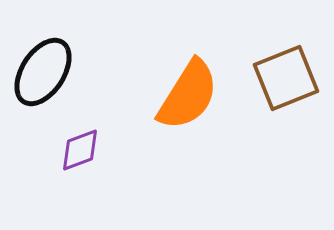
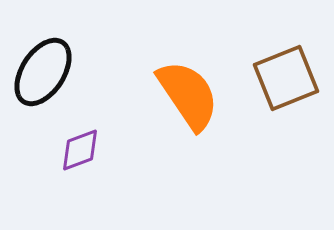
orange semicircle: rotated 66 degrees counterclockwise
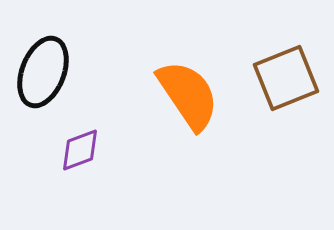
black ellipse: rotated 12 degrees counterclockwise
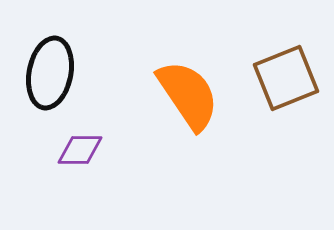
black ellipse: moved 7 px right, 1 px down; rotated 10 degrees counterclockwise
purple diamond: rotated 21 degrees clockwise
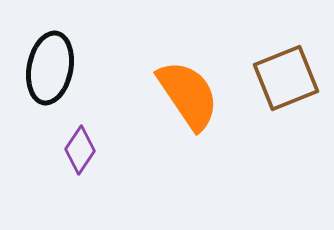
black ellipse: moved 5 px up
purple diamond: rotated 57 degrees counterclockwise
